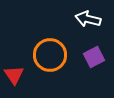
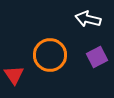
purple square: moved 3 px right
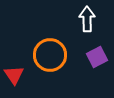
white arrow: moved 1 px left; rotated 75 degrees clockwise
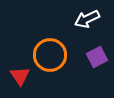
white arrow: rotated 115 degrees counterclockwise
red triangle: moved 6 px right, 1 px down
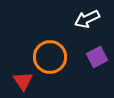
orange circle: moved 2 px down
red triangle: moved 3 px right, 5 px down
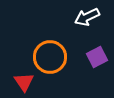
white arrow: moved 2 px up
red triangle: moved 1 px right, 1 px down
